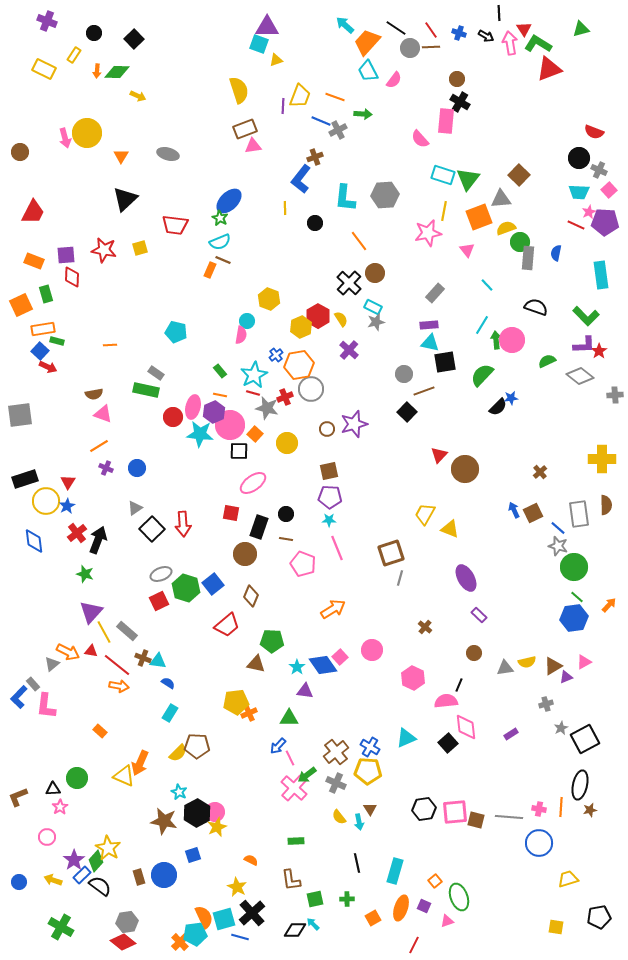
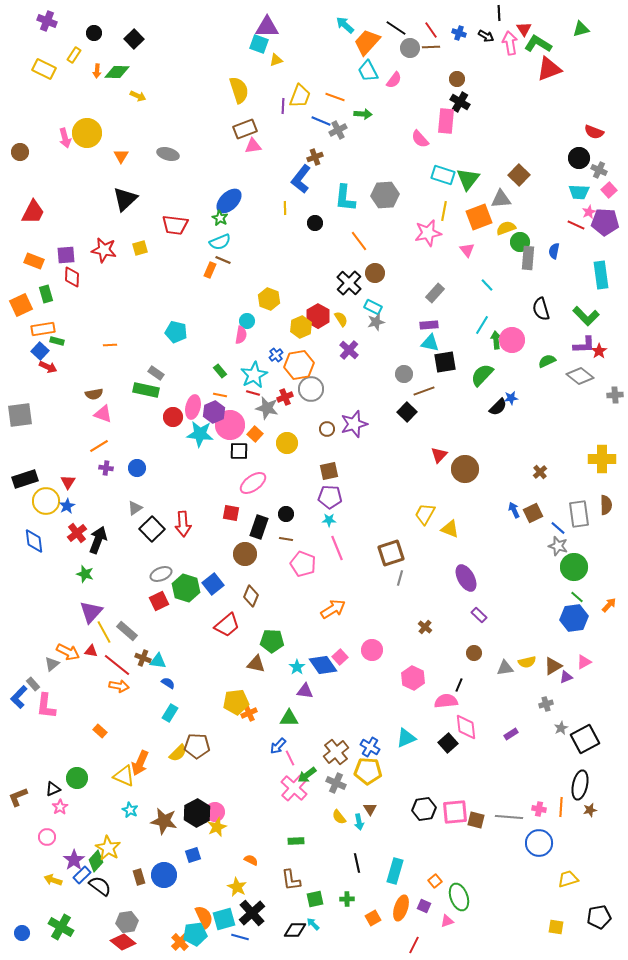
blue semicircle at (556, 253): moved 2 px left, 2 px up
black semicircle at (536, 307): moved 5 px right, 2 px down; rotated 125 degrees counterclockwise
purple cross at (106, 468): rotated 16 degrees counterclockwise
black triangle at (53, 789): rotated 21 degrees counterclockwise
cyan star at (179, 792): moved 49 px left, 18 px down
blue circle at (19, 882): moved 3 px right, 51 px down
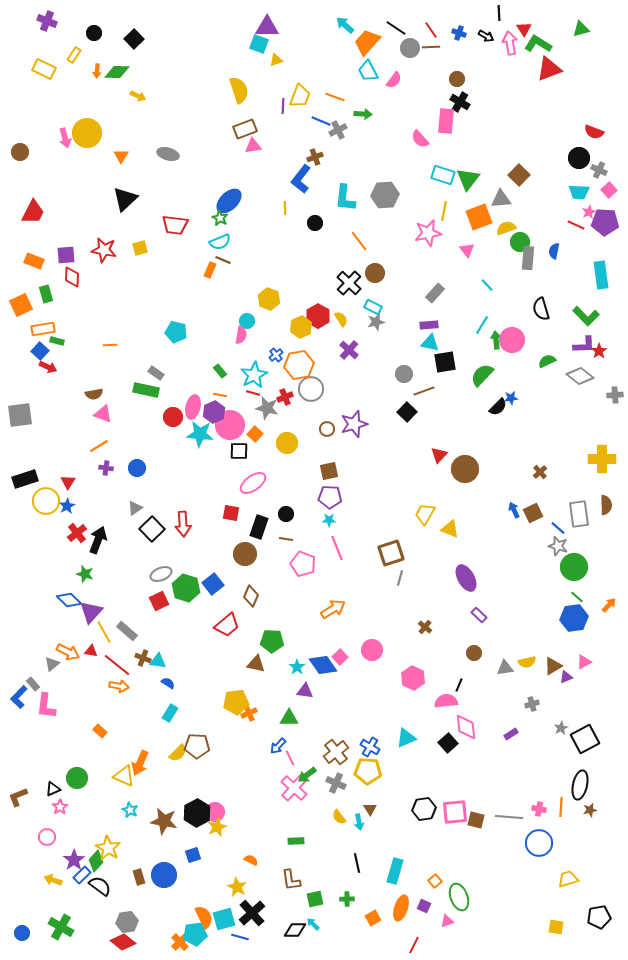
blue diamond at (34, 541): moved 35 px right, 59 px down; rotated 40 degrees counterclockwise
gray cross at (546, 704): moved 14 px left
